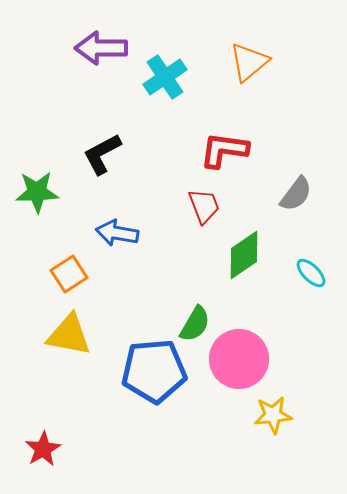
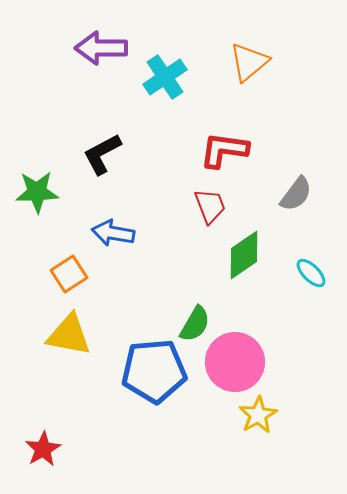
red trapezoid: moved 6 px right
blue arrow: moved 4 px left
pink circle: moved 4 px left, 3 px down
yellow star: moved 15 px left; rotated 24 degrees counterclockwise
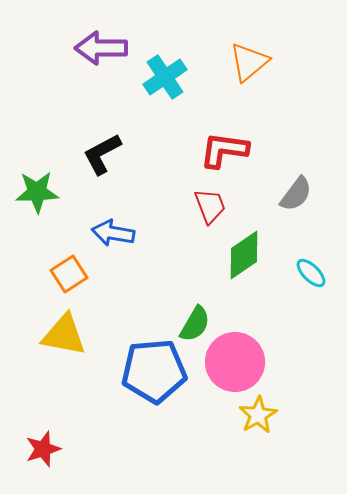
yellow triangle: moved 5 px left
red star: rotated 12 degrees clockwise
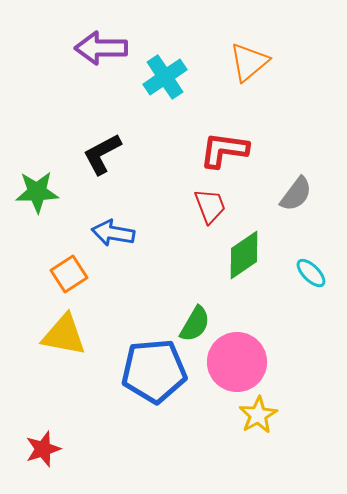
pink circle: moved 2 px right
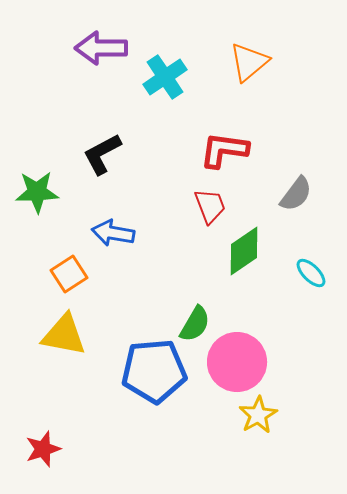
green diamond: moved 4 px up
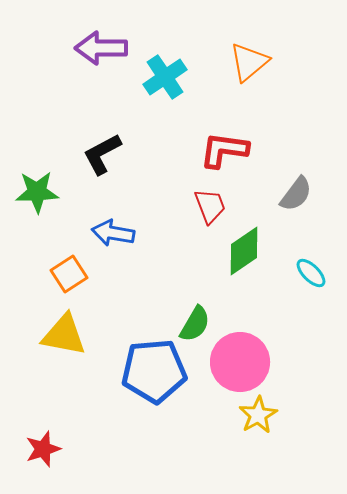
pink circle: moved 3 px right
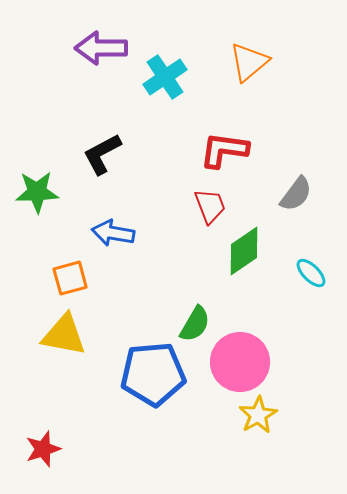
orange square: moved 1 px right, 4 px down; rotated 18 degrees clockwise
blue pentagon: moved 1 px left, 3 px down
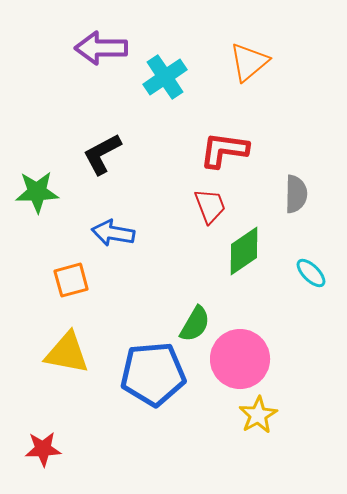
gray semicircle: rotated 36 degrees counterclockwise
orange square: moved 1 px right, 2 px down
yellow triangle: moved 3 px right, 18 px down
pink circle: moved 3 px up
red star: rotated 15 degrees clockwise
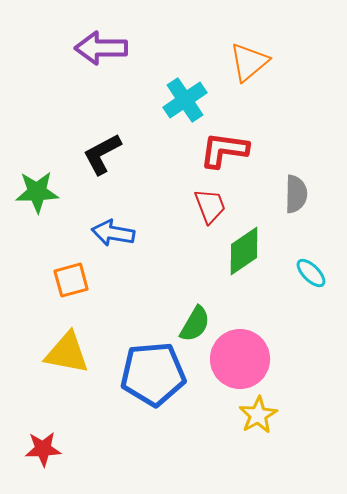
cyan cross: moved 20 px right, 23 px down
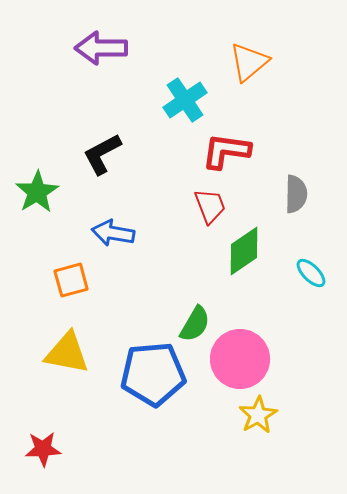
red L-shape: moved 2 px right, 1 px down
green star: rotated 30 degrees counterclockwise
